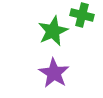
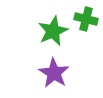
green cross: moved 4 px right, 4 px down
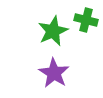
green cross: moved 1 px down
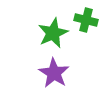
green star: moved 2 px down
